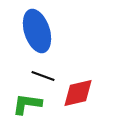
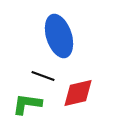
blue ellipse: moved 22 px right, 5 px down
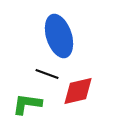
black line: moved 4 px right, 2 px up
red diamond: moved 2 px up
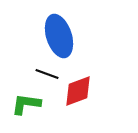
red diamond: rotated 8 degrees counterclockwise
green L-shape: moved 1 px left
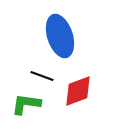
blue ellipse: moved 1 px right
black line: moved 5 px left, 2 px down
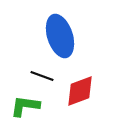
red diamond: moved 2 px right
green L-shape: moved 1 px left, 2 px down
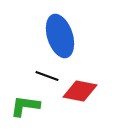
black line: moved 5 px right
red diamond: rotated 32 degrees clockwise
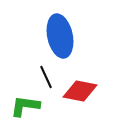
blue ellipse: rotated 6 degrees clockwise
black line: moved 1 px left, 1 px down; rotated 45 degrees clockwise
